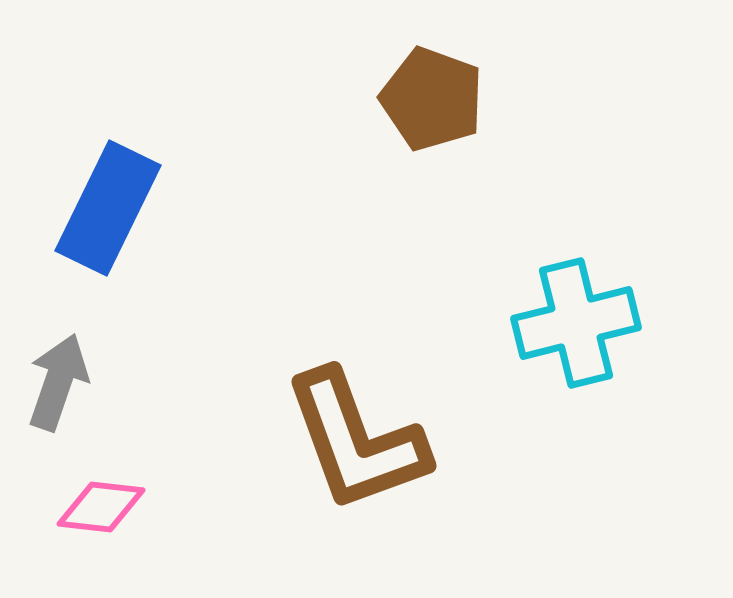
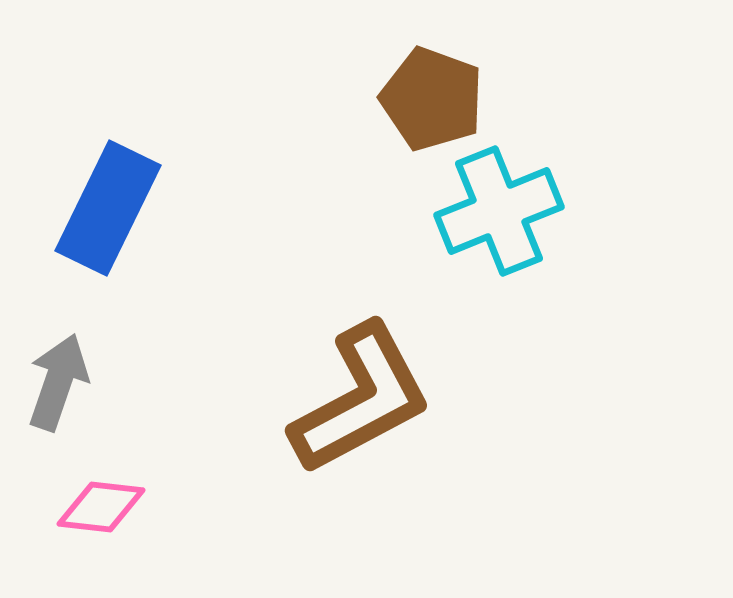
cyan cross: moved 77 px left, 112 px up; rotated 8 degrees counterclockwise
brown L-shape: moved 5 px right, 42 px up; rotated 98 degrees counterclockwise
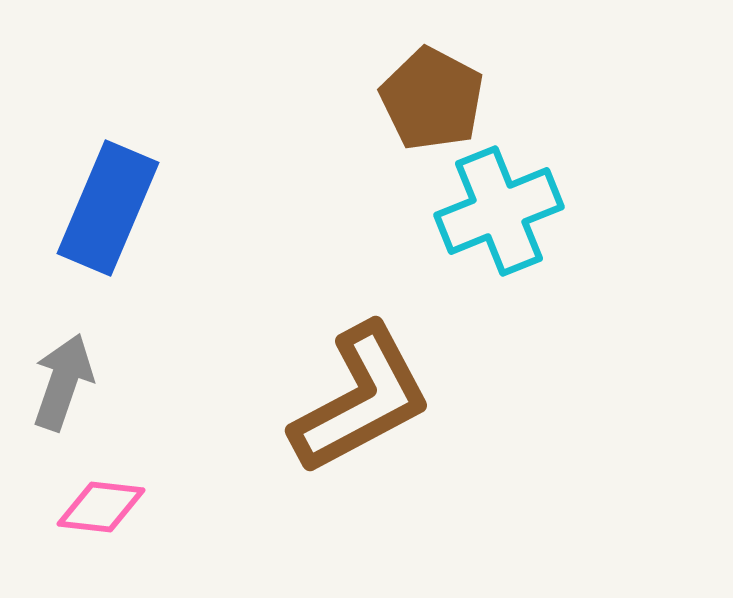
brown pentagon: rotated 8 degrees clockwise
blue rectangle: rotated 3 degrees counterclockwise
gray arrow: moved 5 px right
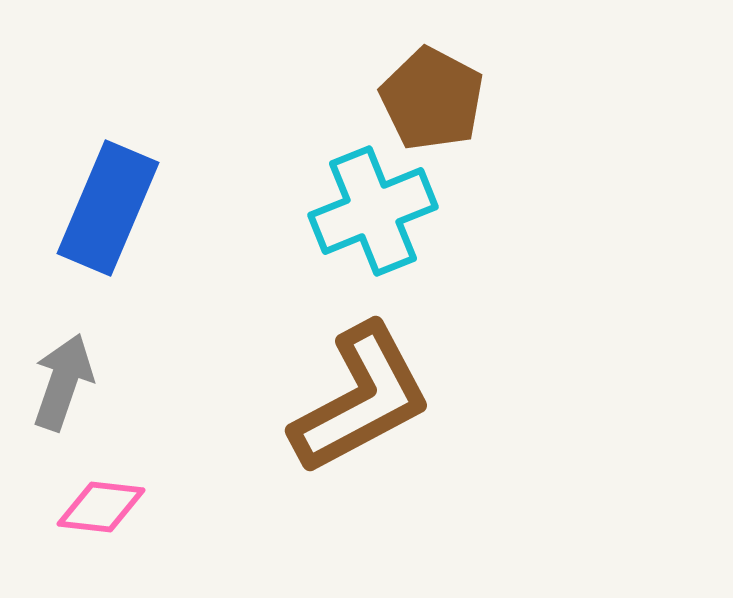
cyan cross: moved 126 px left
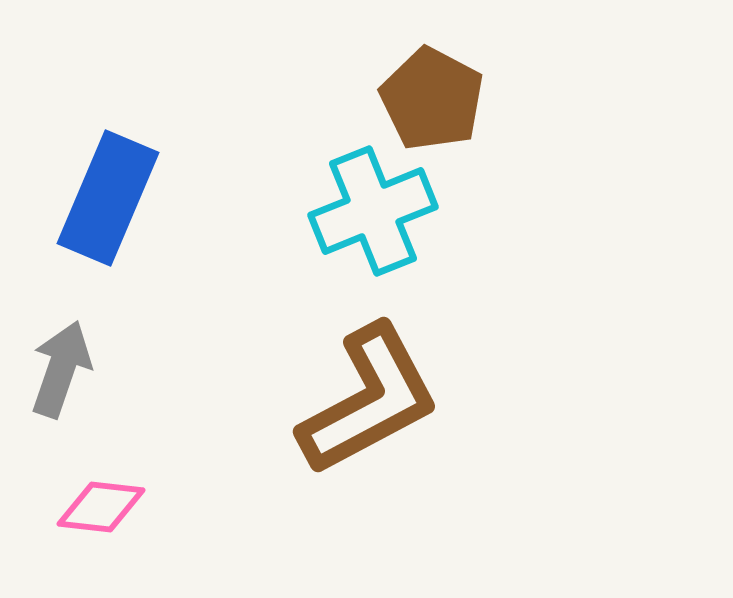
blue rectangle: moved 10 px up
gray arrow: moved 2 px left, 13 px up
brown L-shape: moved 8 px right, 1 px down
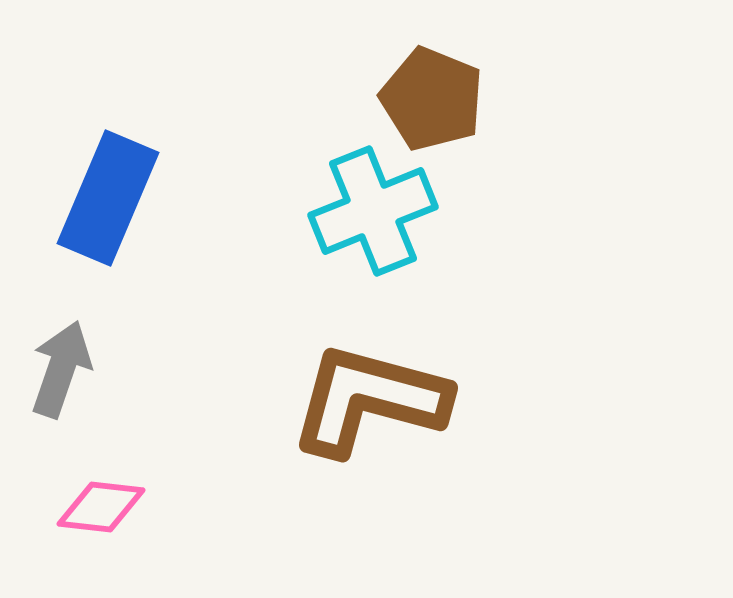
brown pentagon: rotated 6 degrees counterclockwise
brown L-shape: rotated 137 degrees counterclockwise
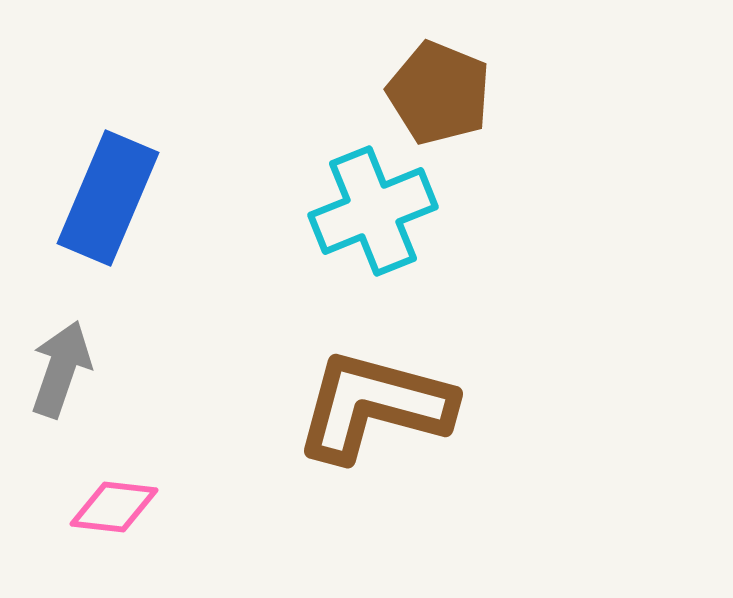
brown pentagon: moved 7 px right, 6 px up
brown L-shape: moved 5 px right, 6 px down
pink diamond: moved 13 px right
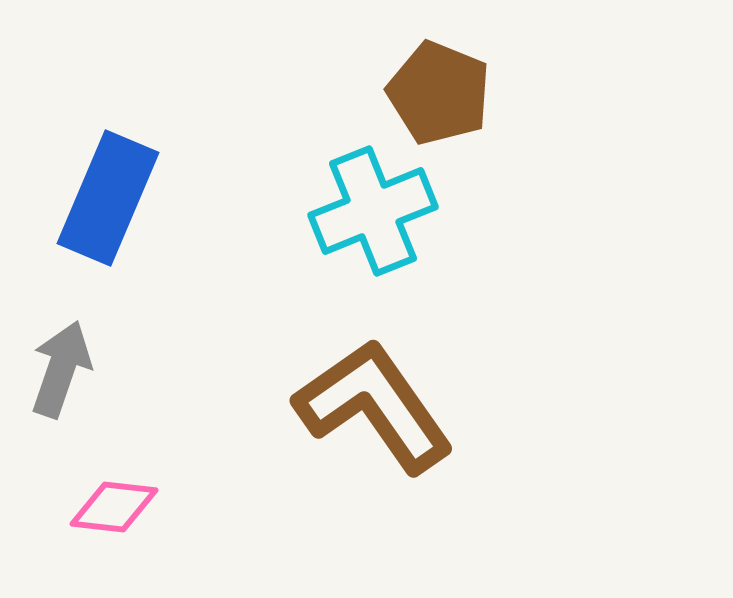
brown L-shape: rotated 40 degrees clockwise
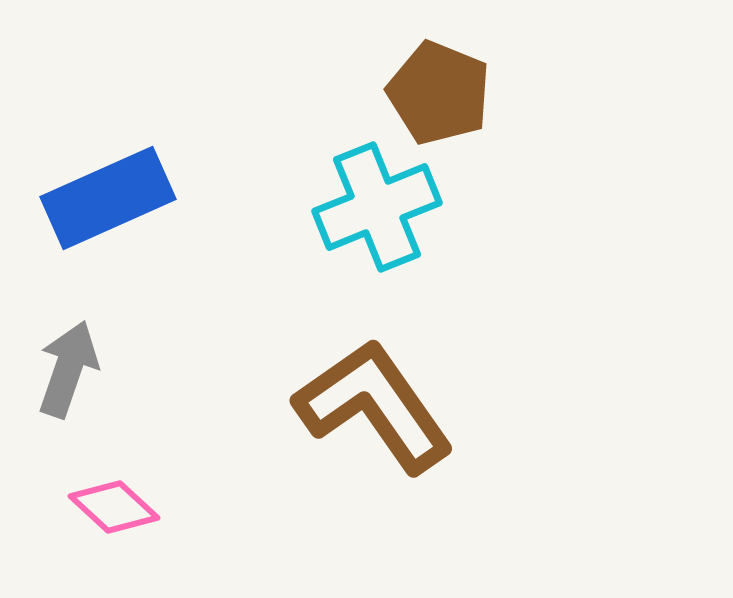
blue rectangle: rotated 43 degrees clockwise
cyan cross: moved 4 px right, 4 px up
gray arrow: moved 7 px right
pink diamond: rotated 36 degrees clockwise
